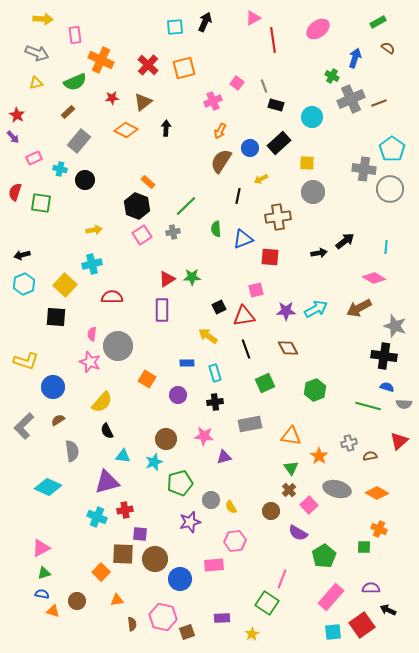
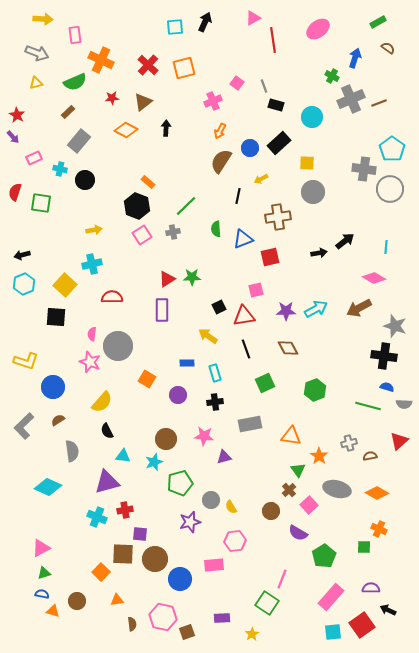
red square at (270, 257): rotated 18 degrees counterclockwise
green triangle at (291, 468): moved 7 px right, 2 px down
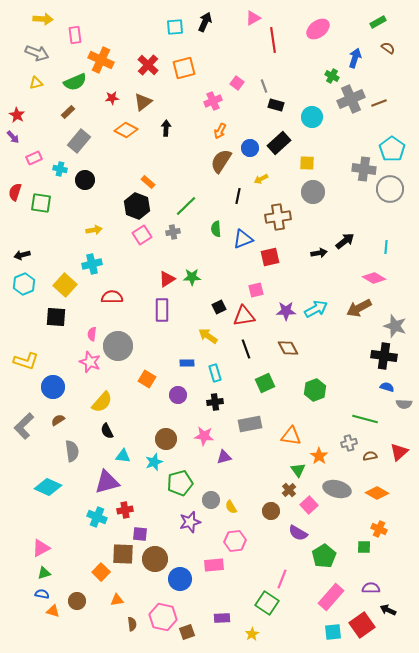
green line at (368, 406): moved 3 px left, 13 px down
red triangle at (399, 441): moved 11 px down
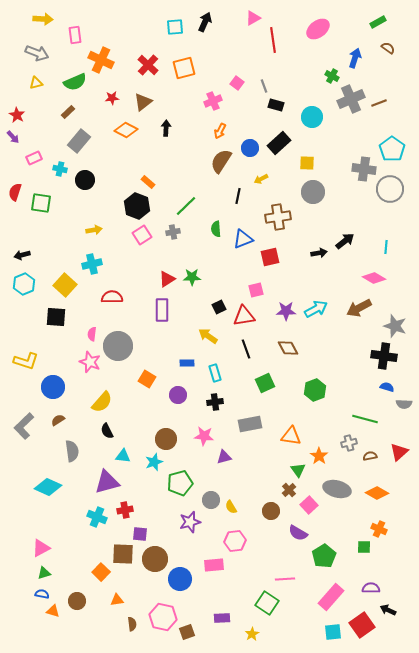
pink line at (282, 579): moved 3 px right; rotated 66 degrees clockwise
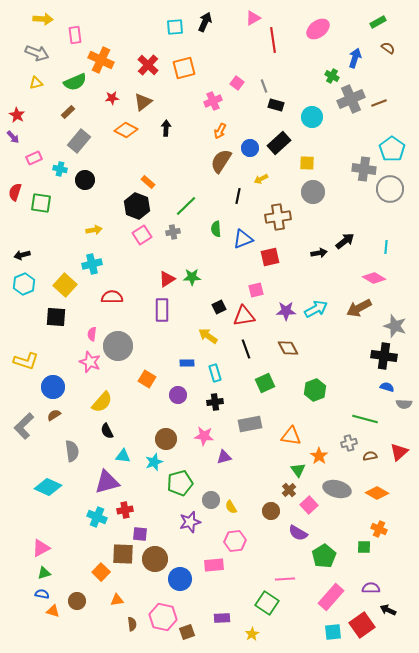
brown semicircle at (58, 420): moved 4 px left, 5 px up
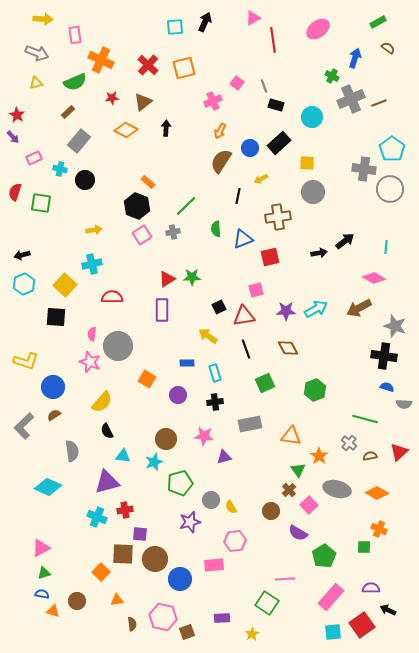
gray cross at (349, 443): rotated 35 degrees counterclockwise
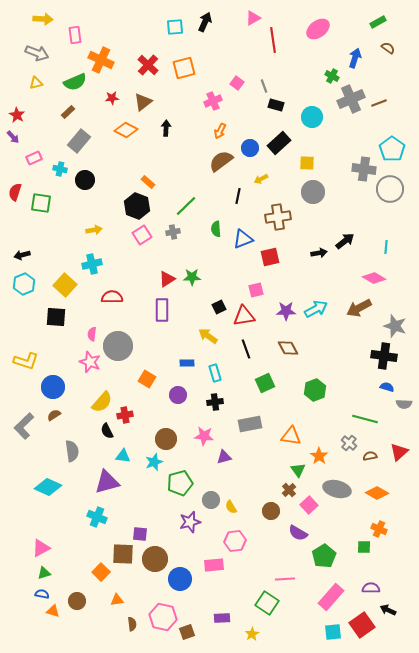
brown semicircle at (221, 161): rotated 20 degrees clockwise
red cross at (125, 510): moved 95 px up
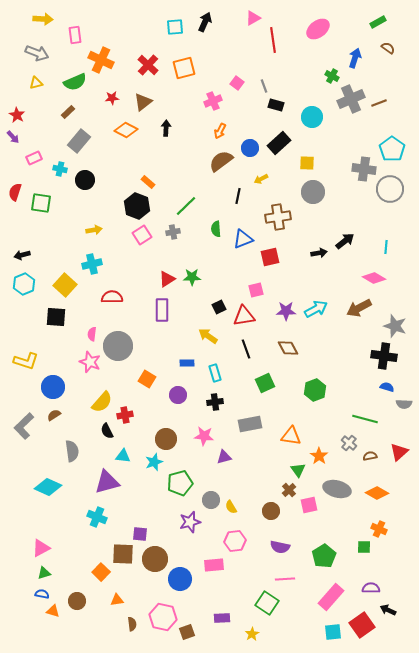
pink square at (309, 505): rotated 30 degrees clockwise
purple semicircle at (298, 533): moved 18 px left, 14 px down; rotated 18 degrees counterclockwise
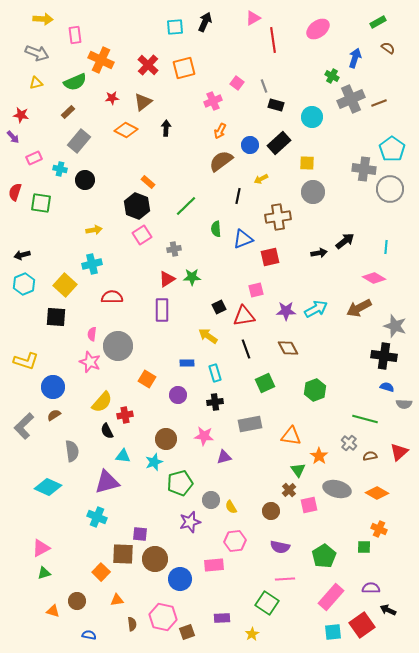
red star at (17, 115): moved 4 px right; rotated 21 degrees counterclockwise
blue circle at (250, 148): moved 3 px up
gray cross at (173, 232): moved 1 px right, 17 px down
blue semicircle at (42, 594): moved 47 px right, 41 px down
